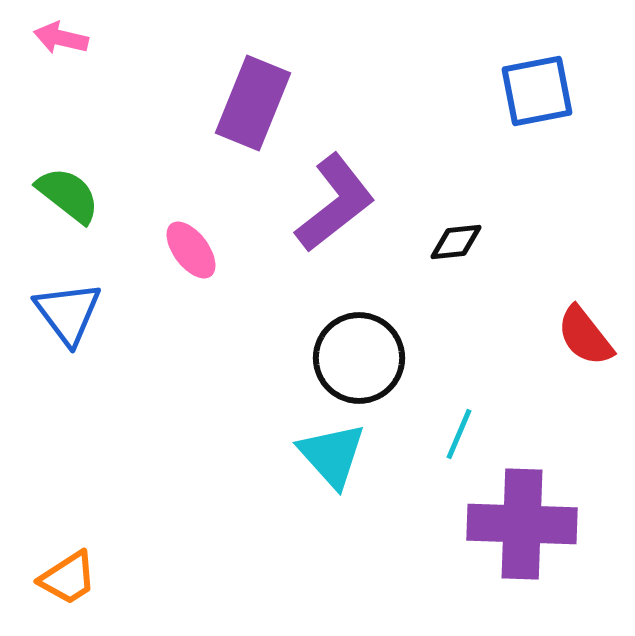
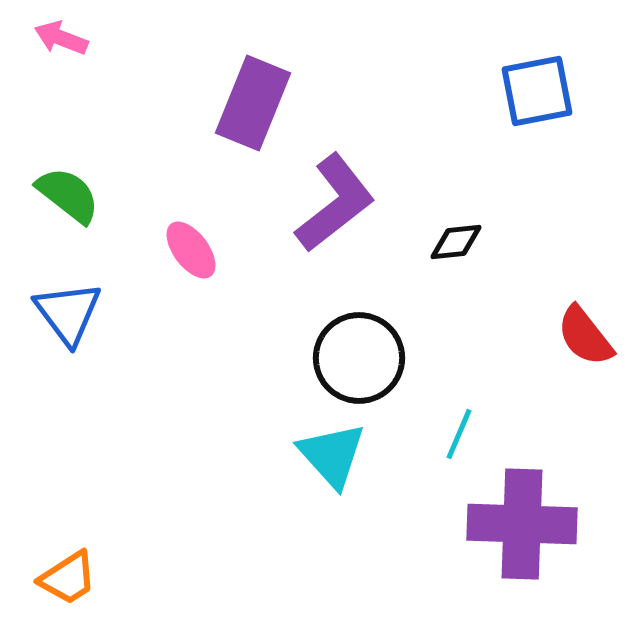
pink arrow: rotated 8 degrees clockwise
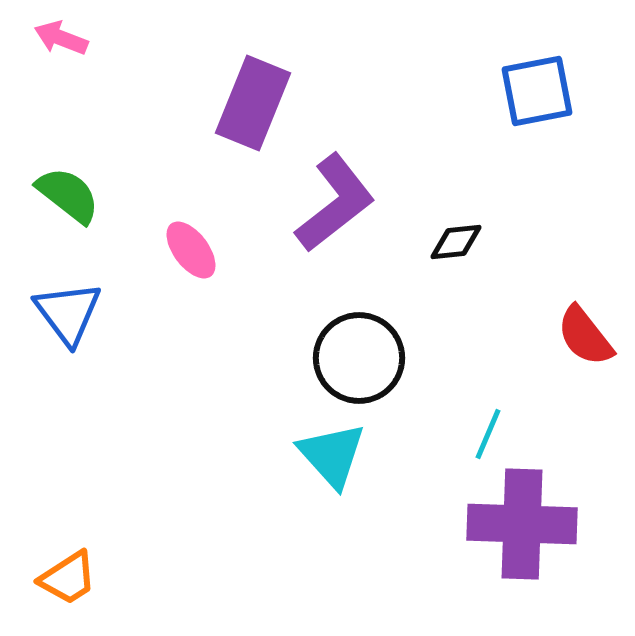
cyan line: moved 29 px right
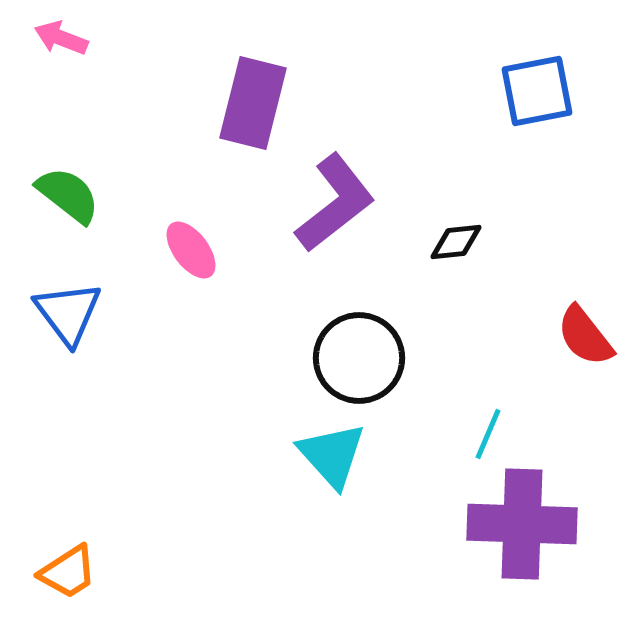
purple rectangle: rotated 8 degrees counterclockwise
orange trapezoid: moved 6 px up
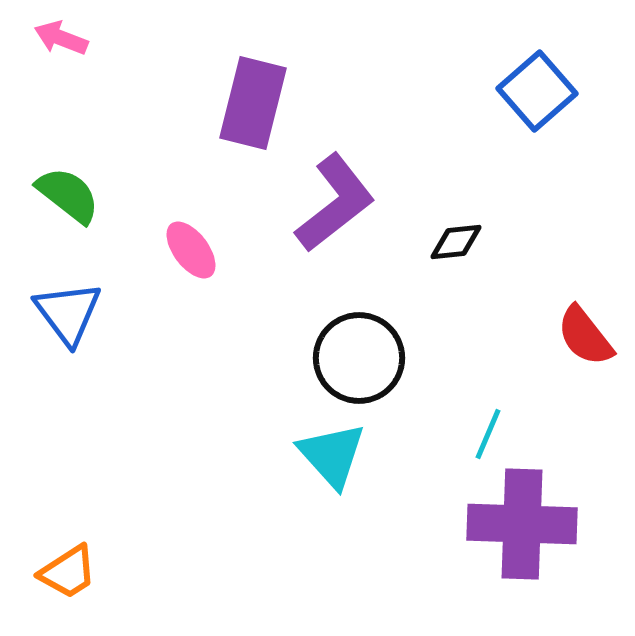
blue square: rotated 30 degrees counterclockwise
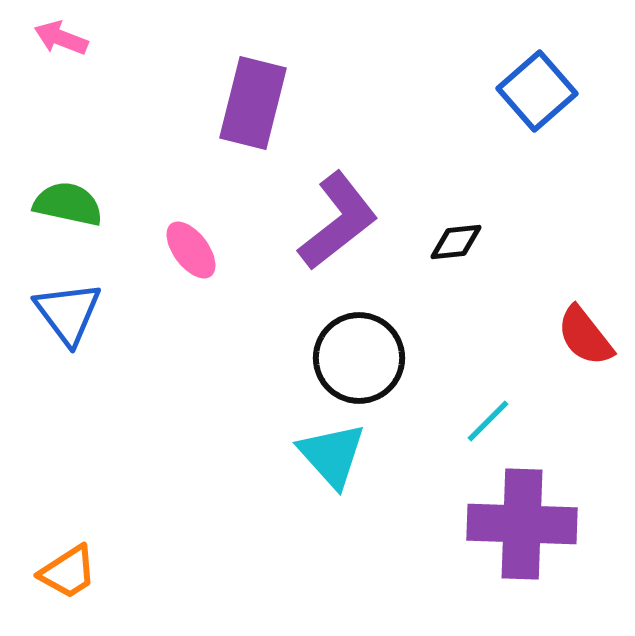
green semicircle: moved 9 px down; rotated 26 degrees counterclockwise
purple L-shape: moved 3 px right, 18 px down
cyan line: moved 13 px up; rotated 22 degrees clockwise
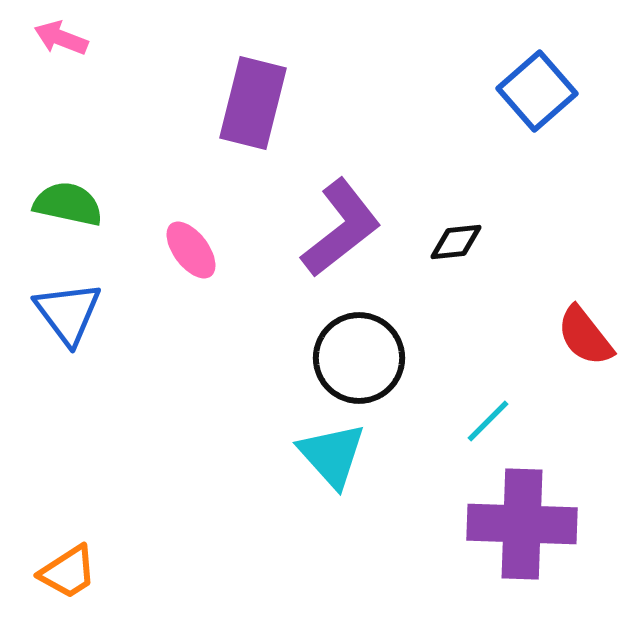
purple L-shape: moved 3 px right, 7 px down
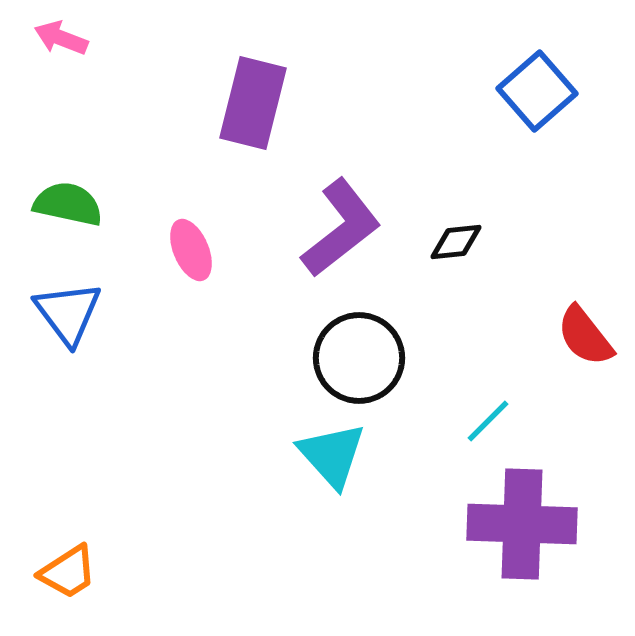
pink ellipse: rotated 14 degrees clockwise
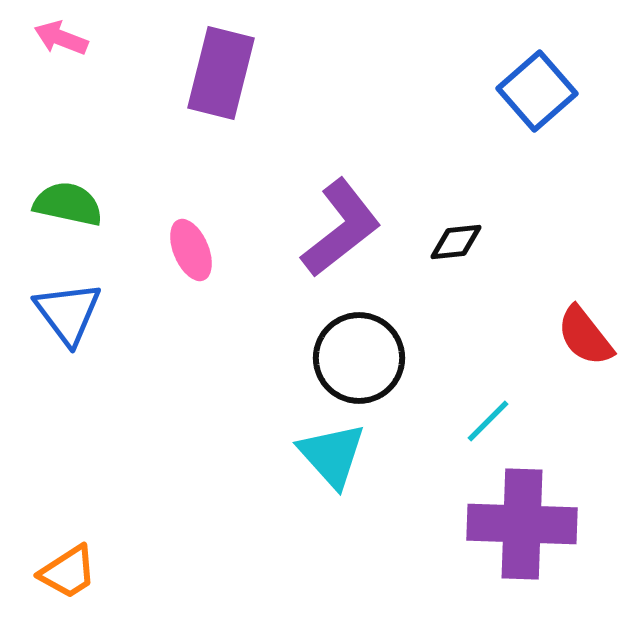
purple rectangle: moved 32 px left, 30 px up
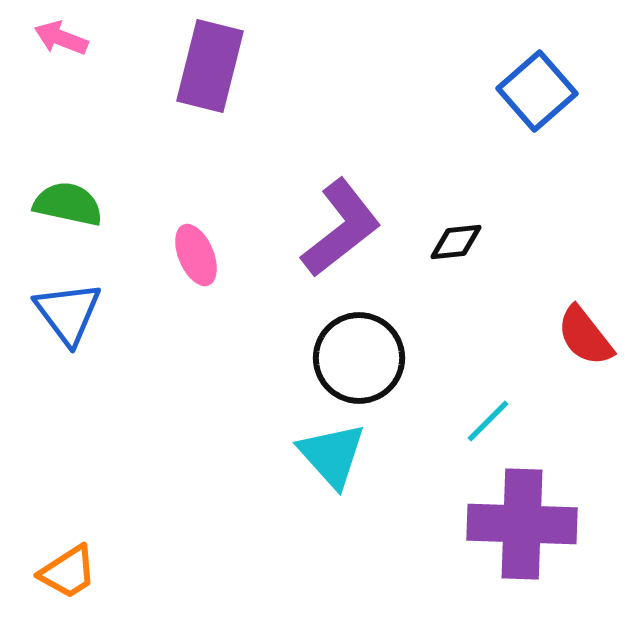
purple rectangle: moved 11 px left, 7 px up
pink ellipse: moved 5 px right, 5 px down
